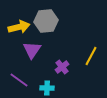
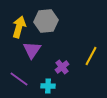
yellow arrow: rotated 60 degrees counterclockwise
purple line: moved 1 px up
cyan cross: moved 1 px right, 2 px up
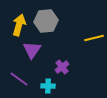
yellow arrow: moved 2 px up
yellow line: moved 3 px right, 18 px up; rotated 48 degrees clockwise
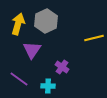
gray hexagon: rotated 20 degrees counterclockwise
yellow arrow: moved 1 px left, 1 px up
purple cross: rotated 16 degrees counterclockwise
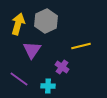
yellow line: moved 13 px left, 8 px down
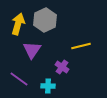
gray hexagon: moved 1 px left, 1 px up
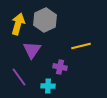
purple cross: moved 2 px left; rotated 24 degrees counterclockwise
purple line: moved 2 px up; rotated 18 degrees clockwise
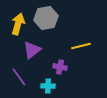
gray hexagon: moved 1 px right, 2 px up; rotated 15 degrees clockwise
purple triangle: rotated 18 degrees clockwise
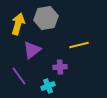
yellow line: moved 2 px left, 1 px up
purple cross: rotated 16 degrees counterclockwise
purple line: moved 1 px up
cyan cross: rotated 24 degrees counterclockwise
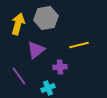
purple triangle: moved 4 px right
cyan cross: moved 2 px down
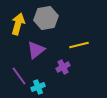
purple cross: moved 3 px right; rotated 24 degrees counterclockwise
cyan cross: moved 10 px left, 1 px up
